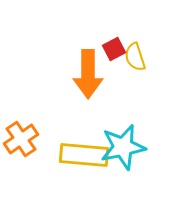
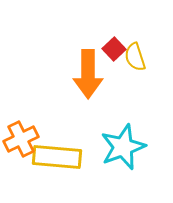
red square: rotated 15 degrees counterclockwise
orange cross: rotated 8 degrees clockwise
cyan star: rotated 9 degrees counterclockwise
yellow rectangle: moved 27 px left, 2 px down
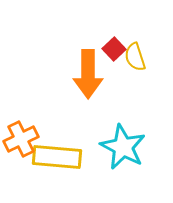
cyan star: rotated 24 degrees counterclockwise
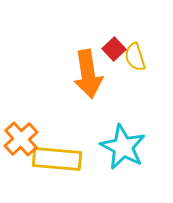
orange arrow: rotated 9 degrees counterclockwise
orange cross: rotated 16 degrees counterclockwise
yellow rectangle: moved 2 px down
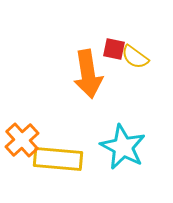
red square: rotated 35 degrees counterclockwise
yellow semicircle: rotated 36 degrees counterclockwise
orange cross: moved 1 px right, 1 px down
yellow rectangle: moved 1 px right
